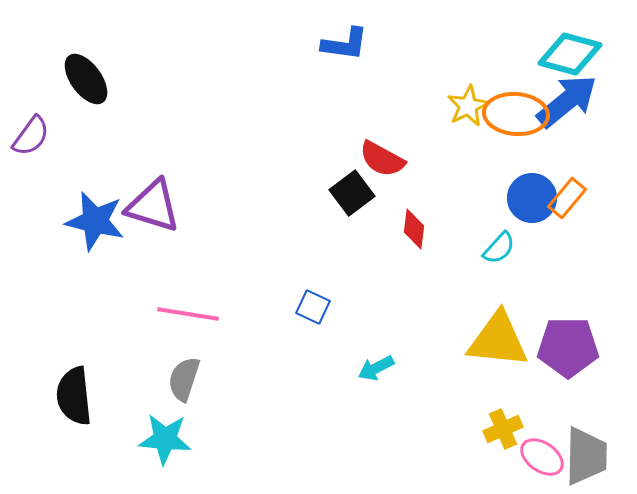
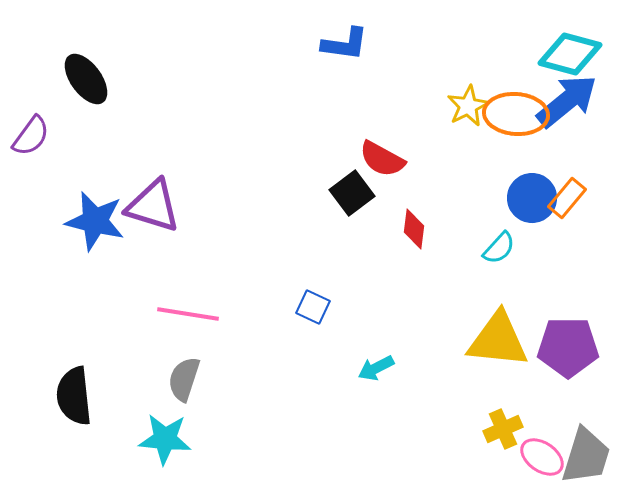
gray trapezoid: rotated 16 degrees clockwise
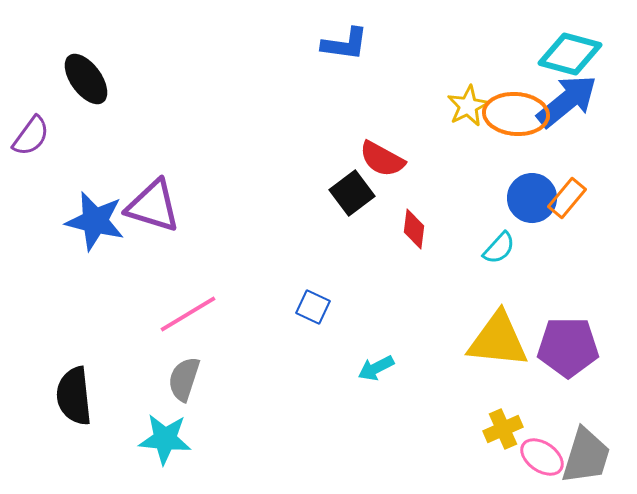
pink line: rotated 40 degrees counterclockwise
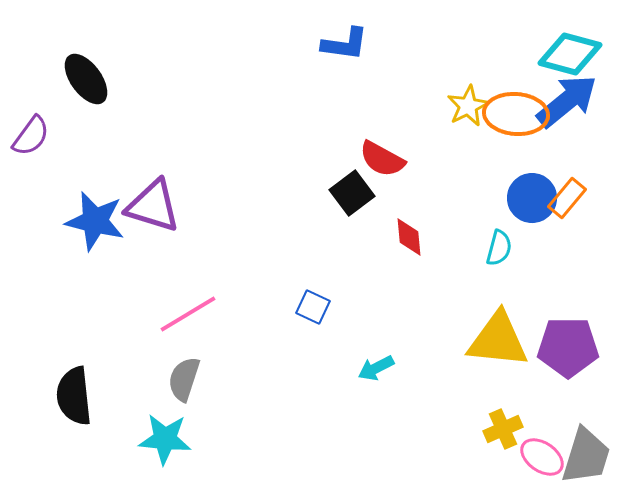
red diamond: moved 5 px left, 8 px down; rotated 12 degrees counterclockwise
cyan semicircle: rotated 27 degrees counterclockwise
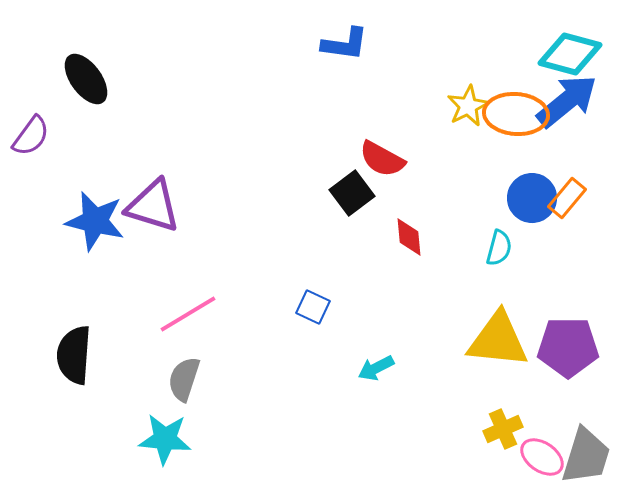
black semicircle: moved 41 px up; rotated 10 degrees clockwise
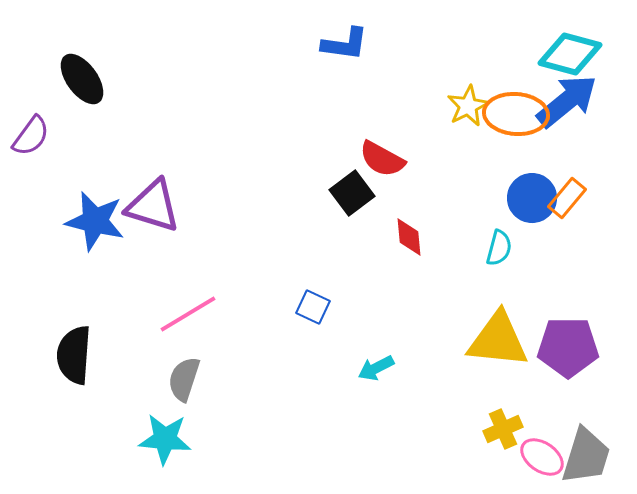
black ellipse: moved 4 px left
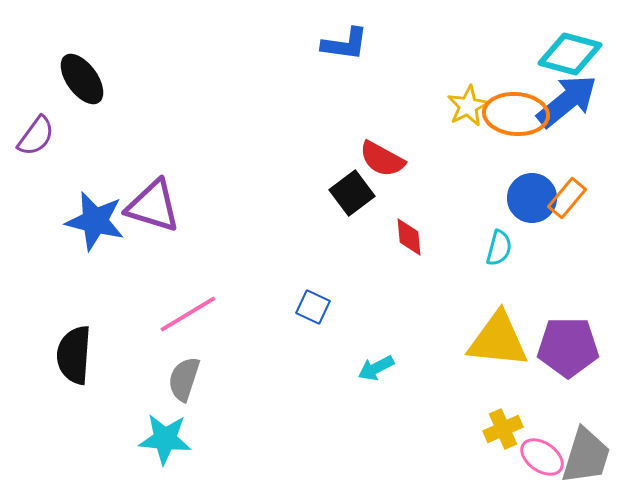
purple semicircle: moved 5 px right
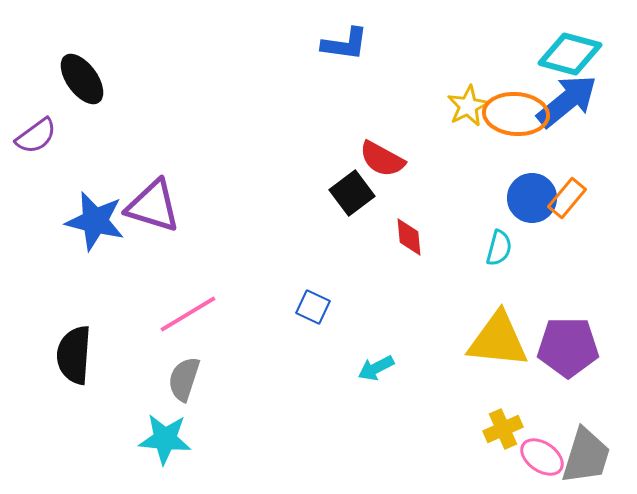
purple semicircle: rotated 18 degrees clockwise
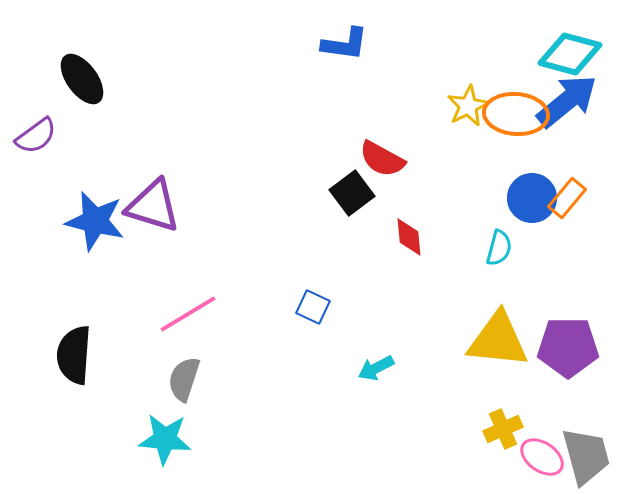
gray trapezoid: rotated 32 degrees counterclockwise
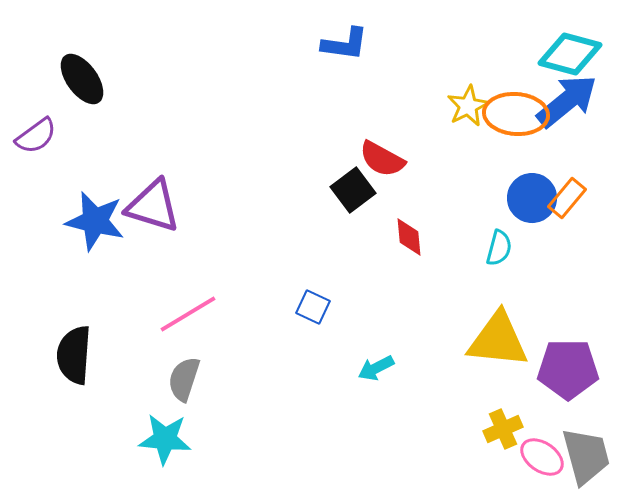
black square: moved 1 px right, 3 px up
purple pentagon: moved 22 px down
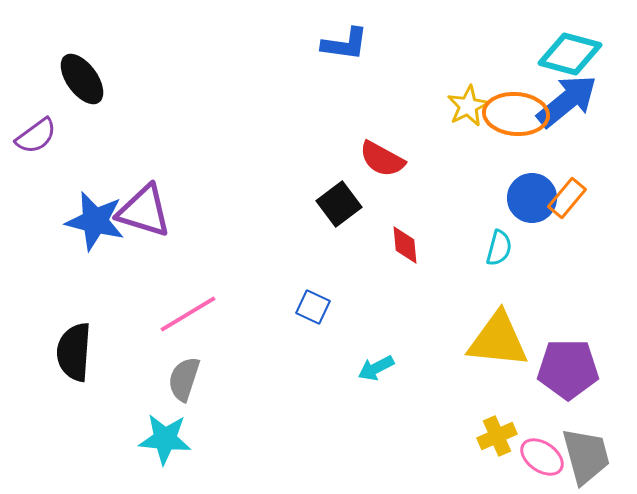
black square: moved 14 px left, 14 px down
purple triangle: moved 9 px left, 5 px down
red diamond: moved 4 px left, 8 px down
black semicircle: moved 3 px up
yellow cross: moved 6 px left, 7 px down
